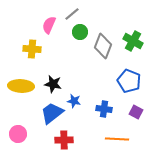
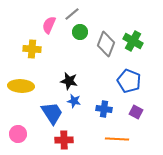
gray diamond: moved 3 px right, 2 px up
black star: moved 16 px right, 3 px up
blue trapezoid: rotated 95 degrees clockwise
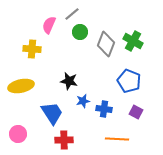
yellow ellipse: rotated 15 degrees counterclockwise
blue star: moved 9 px right; rotated 24 degrees counterclockwise
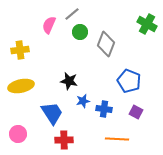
green cross: moved 14 px right, 17 px up
yellow cross: moved 12 px left, 1 px down; rotated 12 degrees counterclockwise
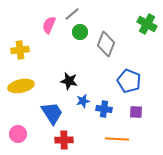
purple square: rotated 24 degrees counterclockwise
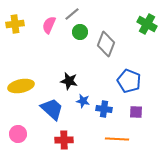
yellow cross: moved 5 px left, 26 px up
blue star: rotated 24 degrees clockwise
blue trapezoid: moved 4 px up; rotated 15 degrees counterclockwise
